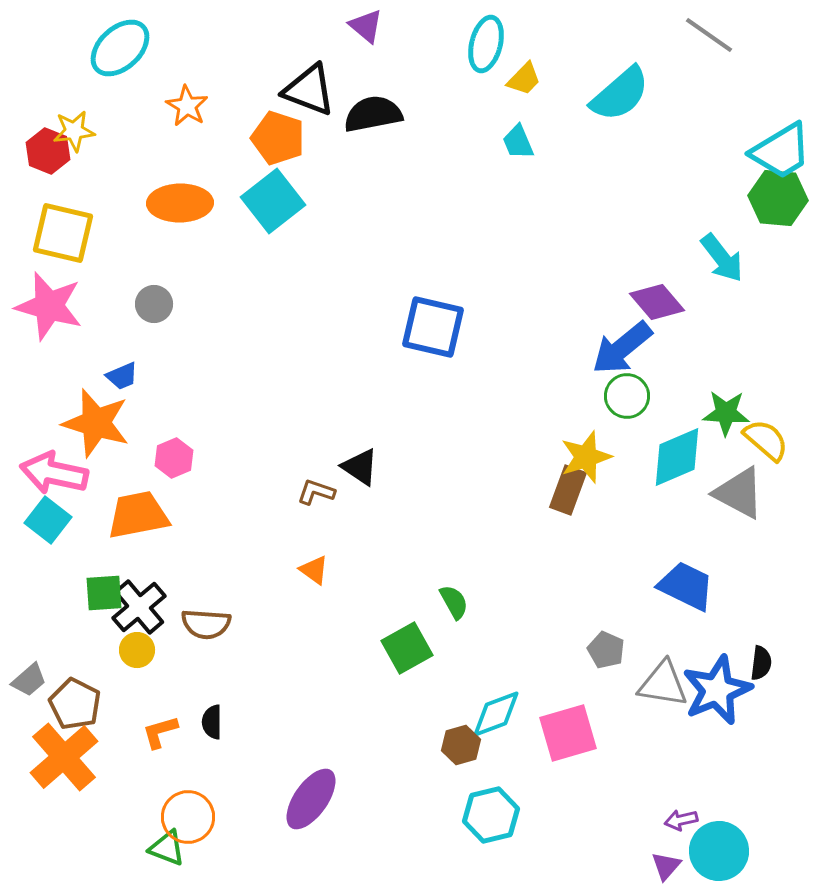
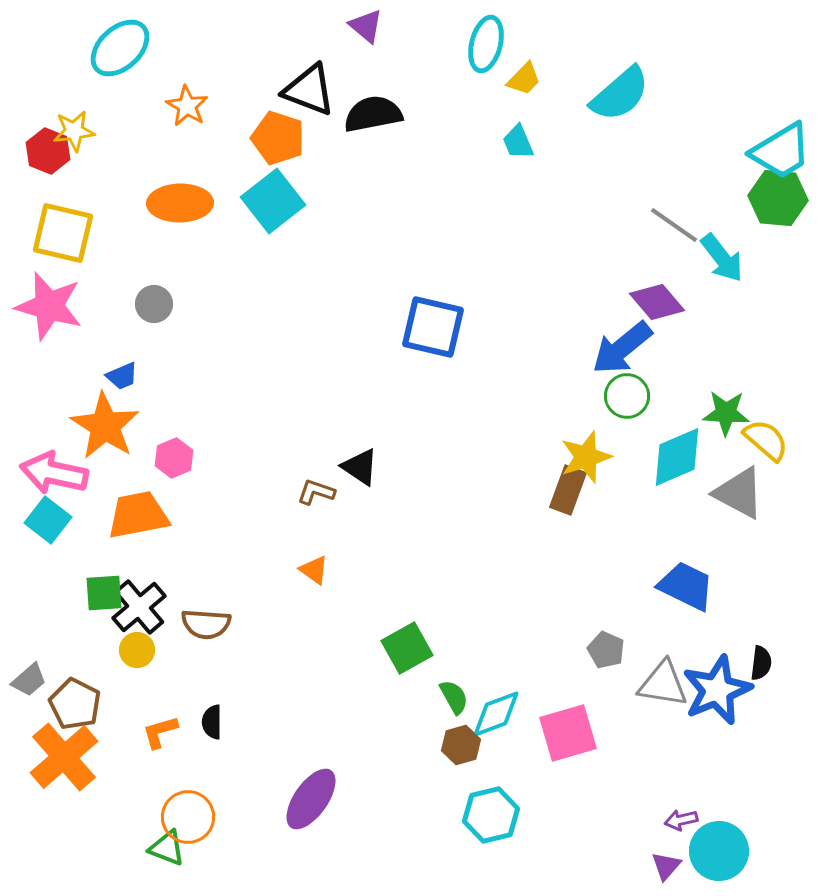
gray line at (709, 35): moved 35 px left, 190 px down
orange star at (96, 423): moved 9 px right, 3 px down; rotated 16 degrees clockwise
green semicircle at (454, 602): moved 95 px down
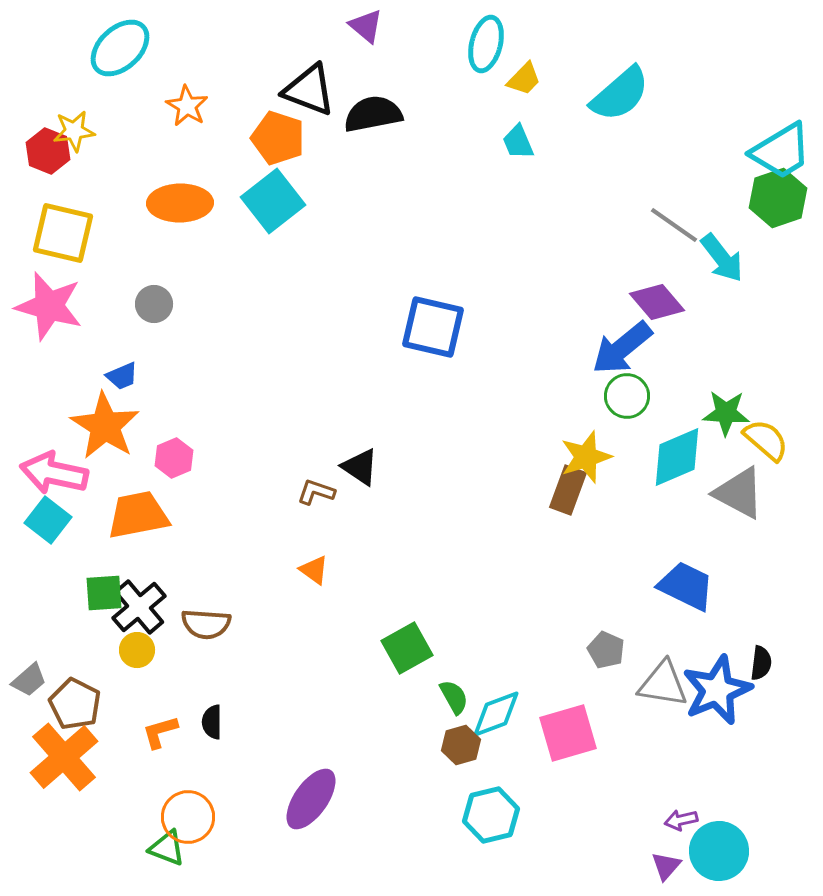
green hexagon at (778, 198): rotated 24 degrees counterclockwise
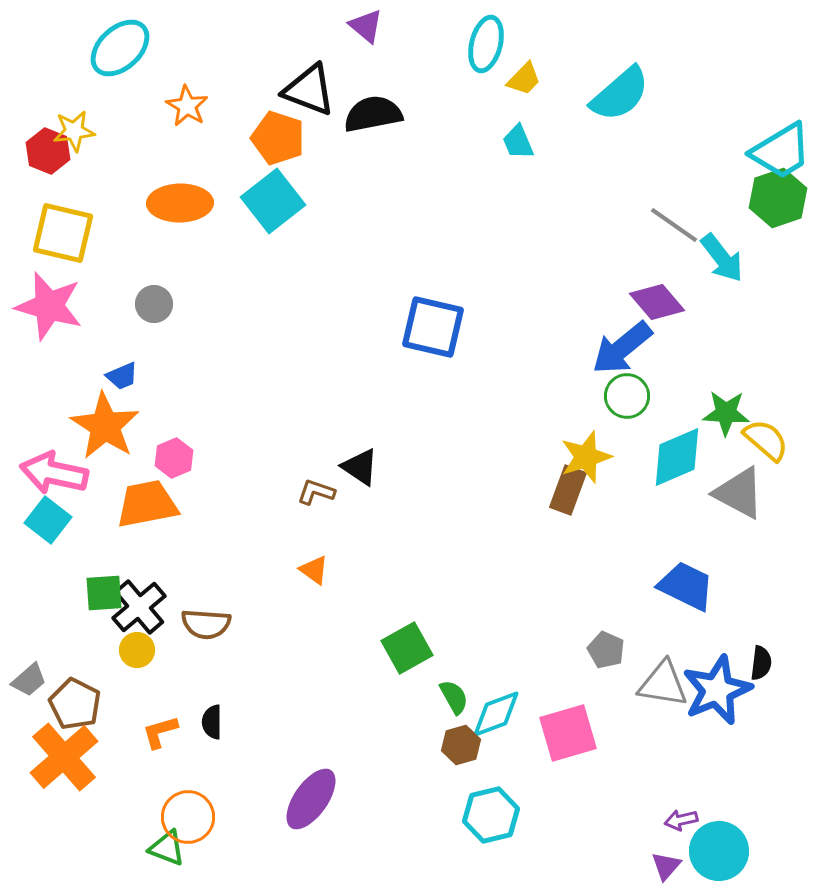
orange trapezoid at (138, 515): moved 9 px right, 11 px up
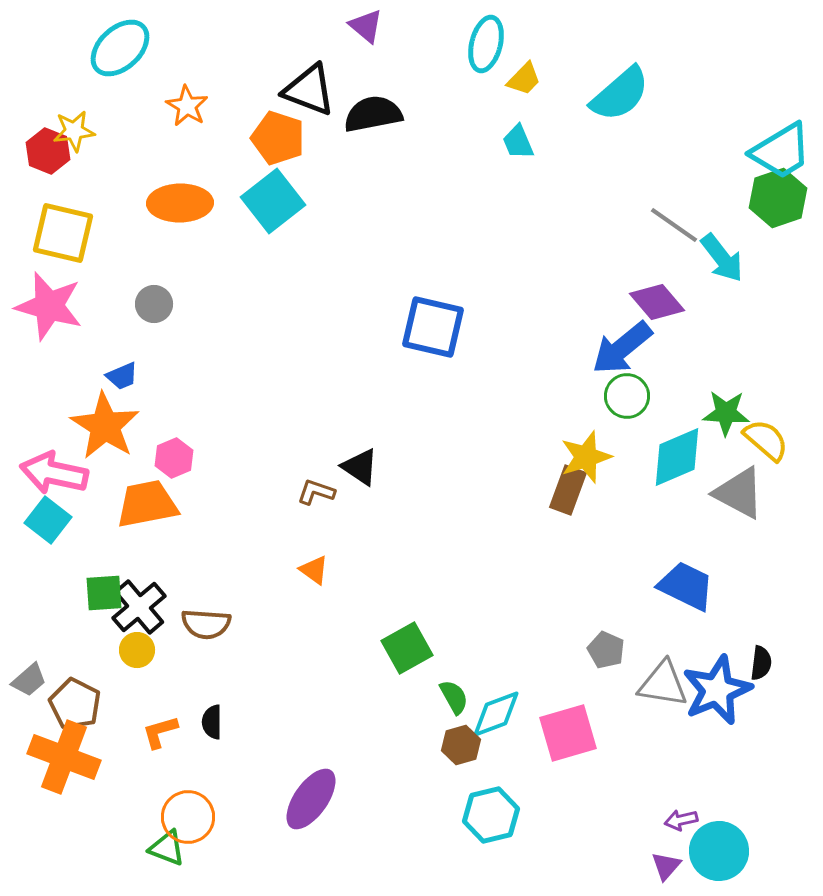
orange cross at (64, 757): rotated 28 degrees counterclockwise
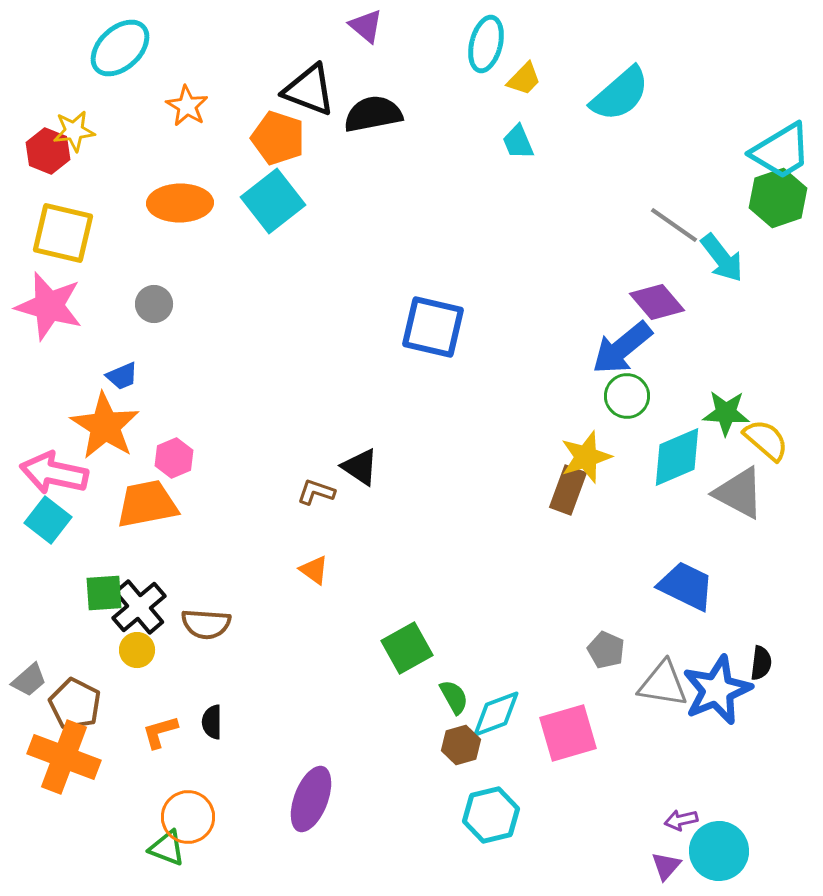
purple ellipse at (311, 799): rotated 14 degrees counterclockwise
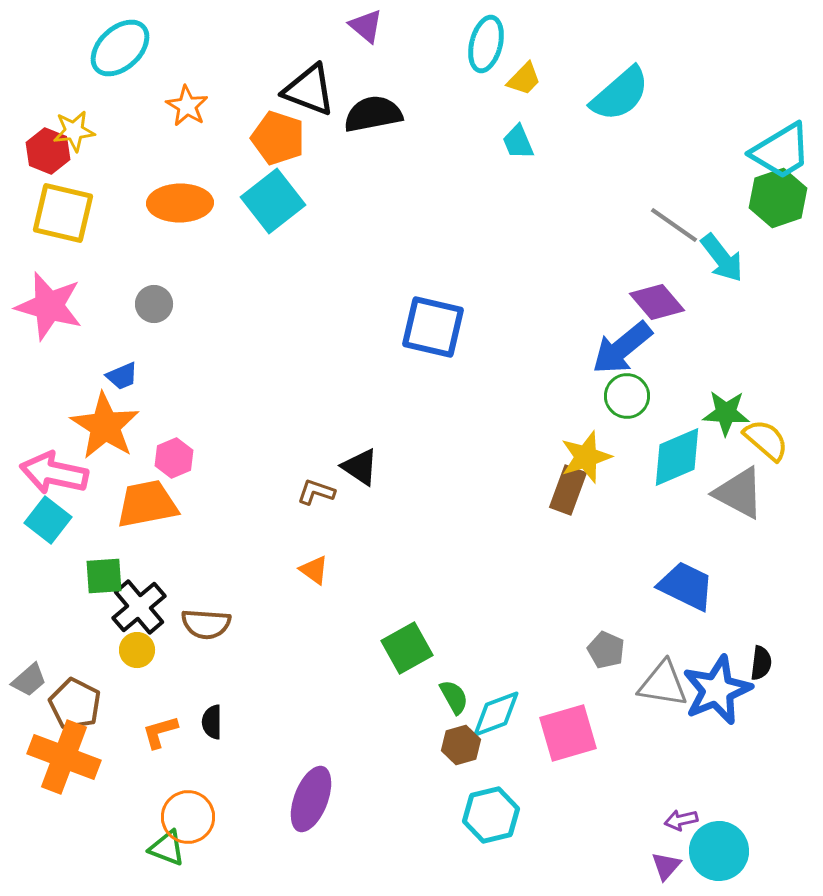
yellow square at (63, 233): moved 20 px up
green square at (104, 593): moved 17 px up
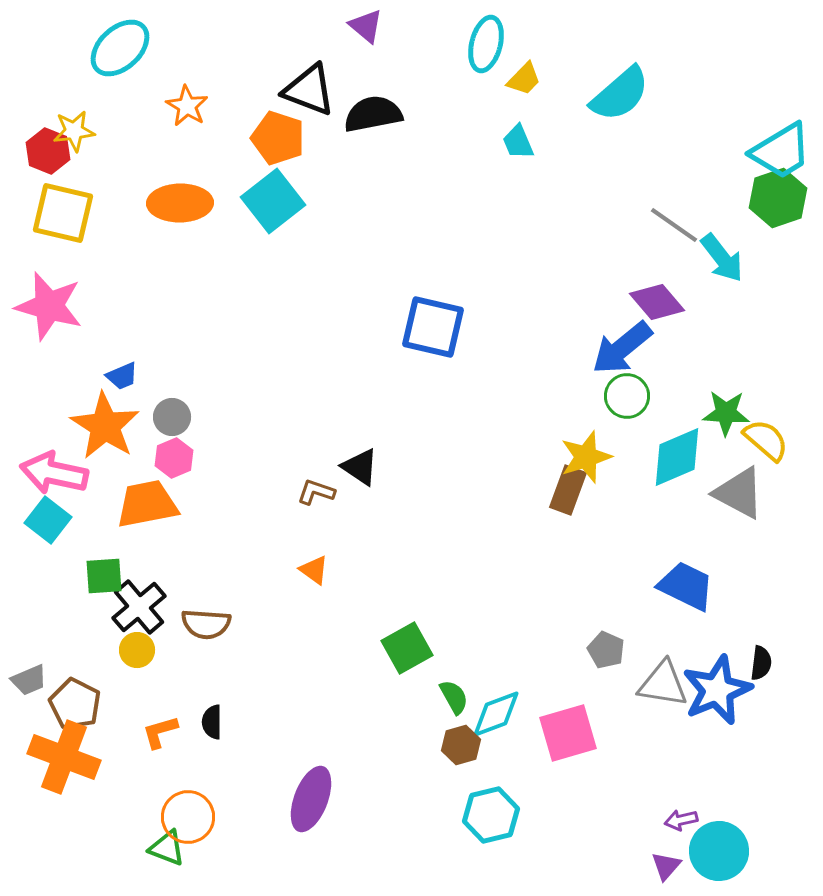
gray circle at (154, 304): moved 18 px right, 113 px down
gray trapezoid at (29, 680): rotated 18 degrees clockwise
